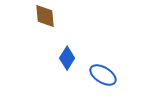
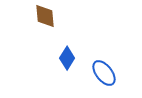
blue ellipse: moved 1 px right, 2 px up; rotated 20 degrees clockwise
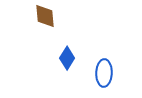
blue ellipse: rotated 40 degrees clockwise
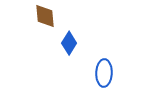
blue diamond: moved 2 px right, 15 px up
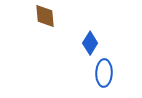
blue diamond: moved 21 px right
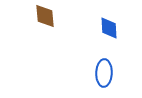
blue diamond: moved 19 px right, 15 px up; rotated 35 degrees counterclockwise
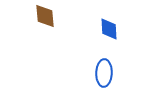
blue diamond: moved 1 px down
